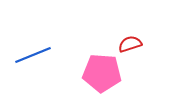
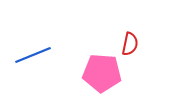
red semicircle: rotated 120 degrees clockwise
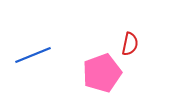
pink pentagon: rotated 24 degrees counterclockwise
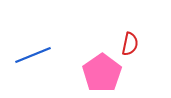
pink pentagon: rotated 15 degrees counterclockwise
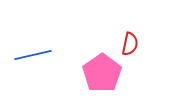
blue line: rotated 9 degrees clockwise
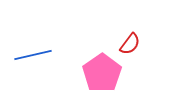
red semicircle: rotated 25 degrees clockwise
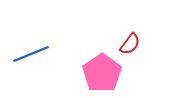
blue line: moved 2 px left, 1 px up; rotated 9 degrees counterclockwise
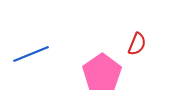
red semicircle: moved 7 px right; rotated 15 degrees counterclockwise
